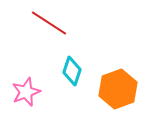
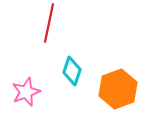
red line: rotated 69 degrees clockwise
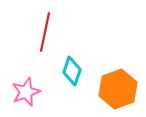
red line: moved 4 px left, 9 px down
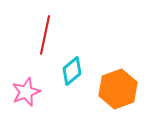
red line: moved 3 px down
cyan diamond: rotated 32 degrees clockwise
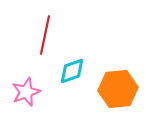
cyan diamond: rotated 20 degrees clockwise
orange hexagon: rotated 15 degrees clockwise
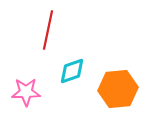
red line: moved 3 px right, 5 px up
pink star: rotated 20 degrees clockwise
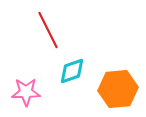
red line: rotated 39 degrees counterclockwise
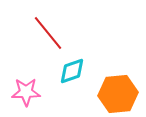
red line: moved 3 px down; rotated 12 degrees counterclockwise
orange hexagon: moved 5 px down
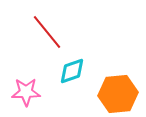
red line: moved 1 px left, 1 px up
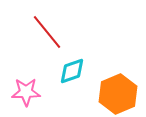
orange hexagon: rotated 18 degrees counterclockwise
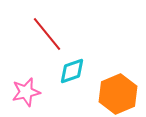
red line: moved 2 px down
pink star: rotated 12 degrees counterclockwise
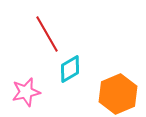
red line: rotated 9 degrees clockwise
cyan diamond: moved 2 px left, 2 px up; rotated 12 degrees counterclockwise
